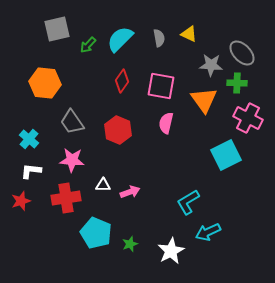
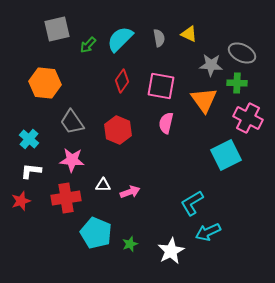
gray ellipse: rotated 20 degrees counterclockwise
cyan L-shape: moved 4 px right, 1 px down
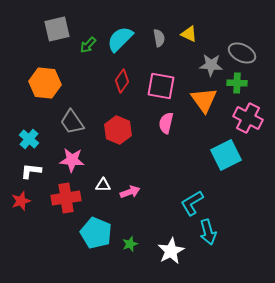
cyan arrow: rotated 80 degrees counterclockwise
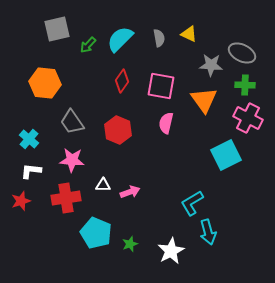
green cross: moved 8 px right, 2 px down
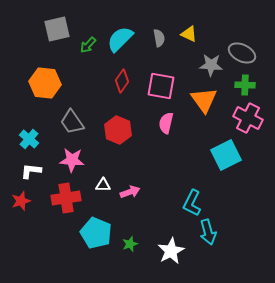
cyan L-shape: rotated 32 degrees counterclockwise
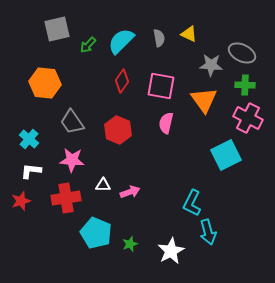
cyan semicircle: moved 1 px right, 2 px down
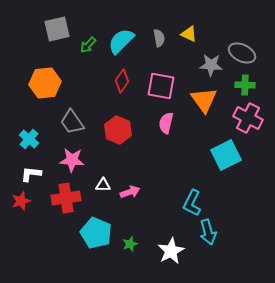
orange hexagon: rotated 12 degrees counterclockwise
white L-shape: moved 3 px down
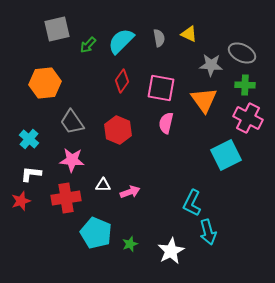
pink square: moved 2 px down
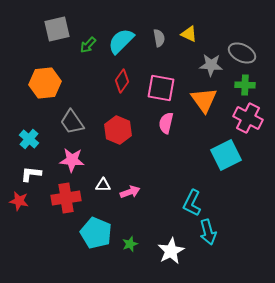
red star: moved 2 px left; rotated 30 degrees clockwise
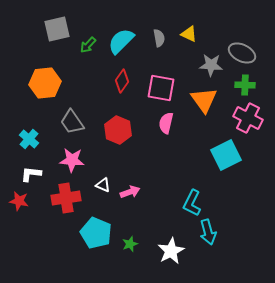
white triangle: rotated 21 degrees clockwise
